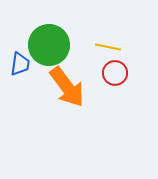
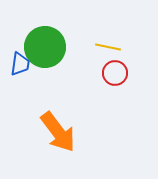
green circle: moved 4 px left, 2 px down
orange arrow: moved 9 px left, 45 px down
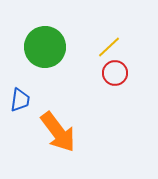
yellow line: moved 1 px right; rotated 55 degrees counterclockwise
blue trapezoid: moved 36 px down
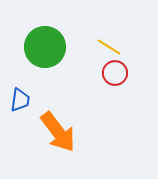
yellow line: rotated 75 degrees clockwise
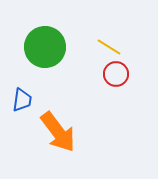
red circle: moved 1 px right, 1 px down
blue trapezoid: moved 2 px right
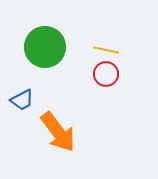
yellow line: moved 3 px left, 3 px down; rotated 20 degrees counterclockwise
red circle: moved 10 px left
blue trapezoid: rotated 55 degrees clockwise
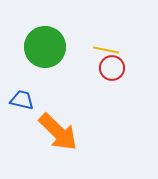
red circle: moved 6 px right, 6 px up
blue trapezoid: rotated 140 degrees counterclockwise
orange arrow: rotated 9 degrees counterclockwise
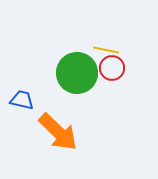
green circle: moved 32 px right, 26 px down
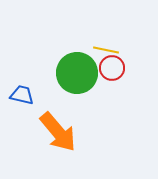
blue trapezoid: moved 5 px up
orange arrow: rotated 6 degrees clockwise
